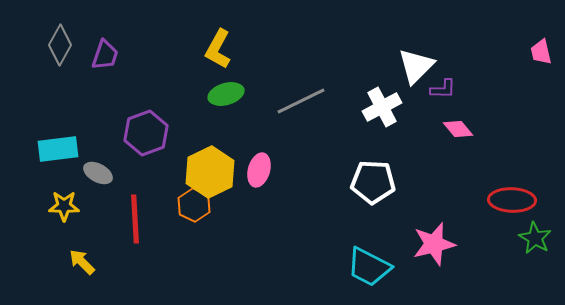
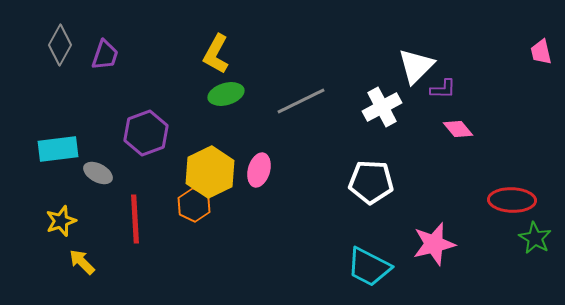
yellow L-shape: moved 2 px left, 5 px down
white pentagon: moved 2 px left
yellow star: moved 3 px left, 15 px down; rotated 20 degrees counterclockwise
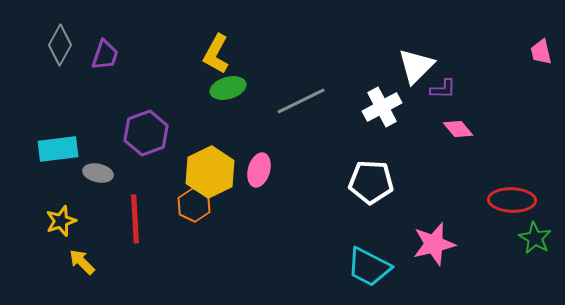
green ellipse: moved 2 px right, 6 px up
gray ellipse: rotated 16 degrees counterclockwise
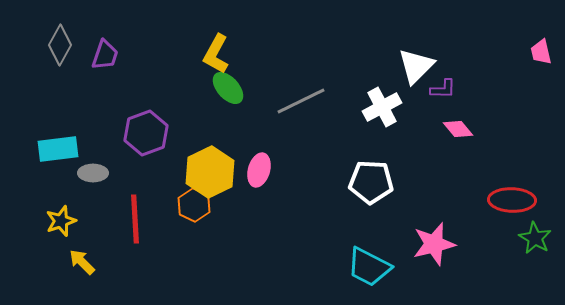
green ellipse: rotated 64 degrees clockwise
gray ellipse: moved 5 px left; rotated 12 degrees counterclockwise
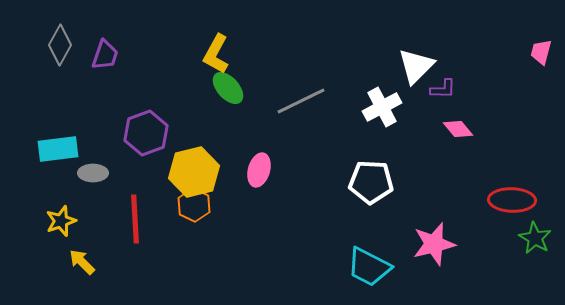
pink trapezoid: rotated 28 degrees clockwise
yellow hexagon: moved 16 px left; rotated 12 degrees clockwise
